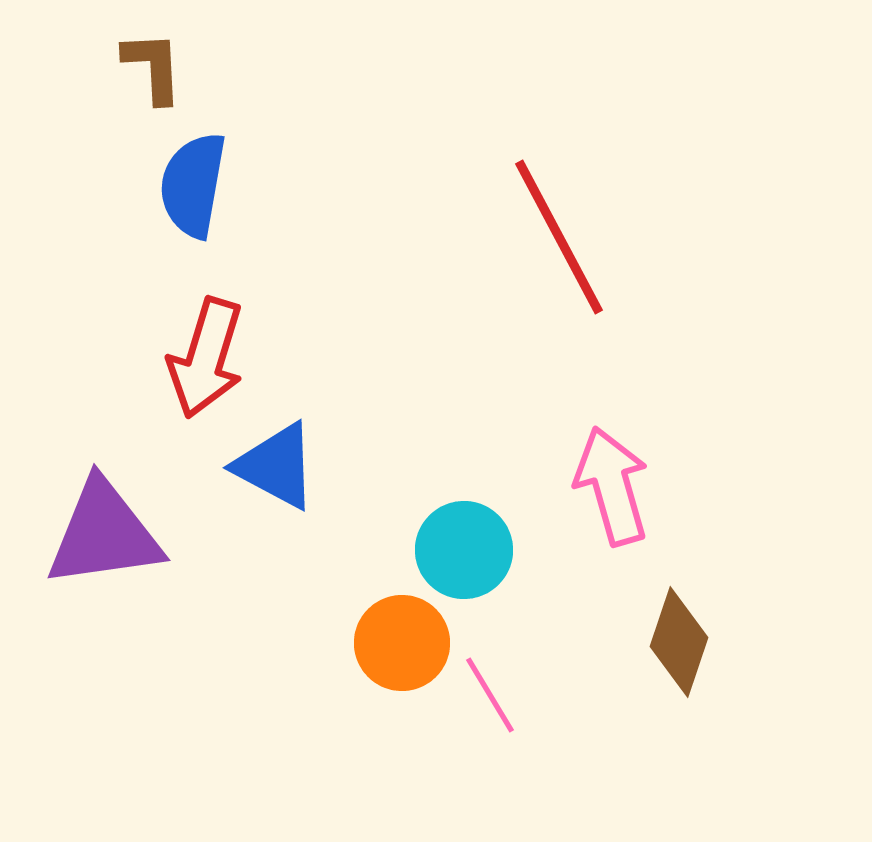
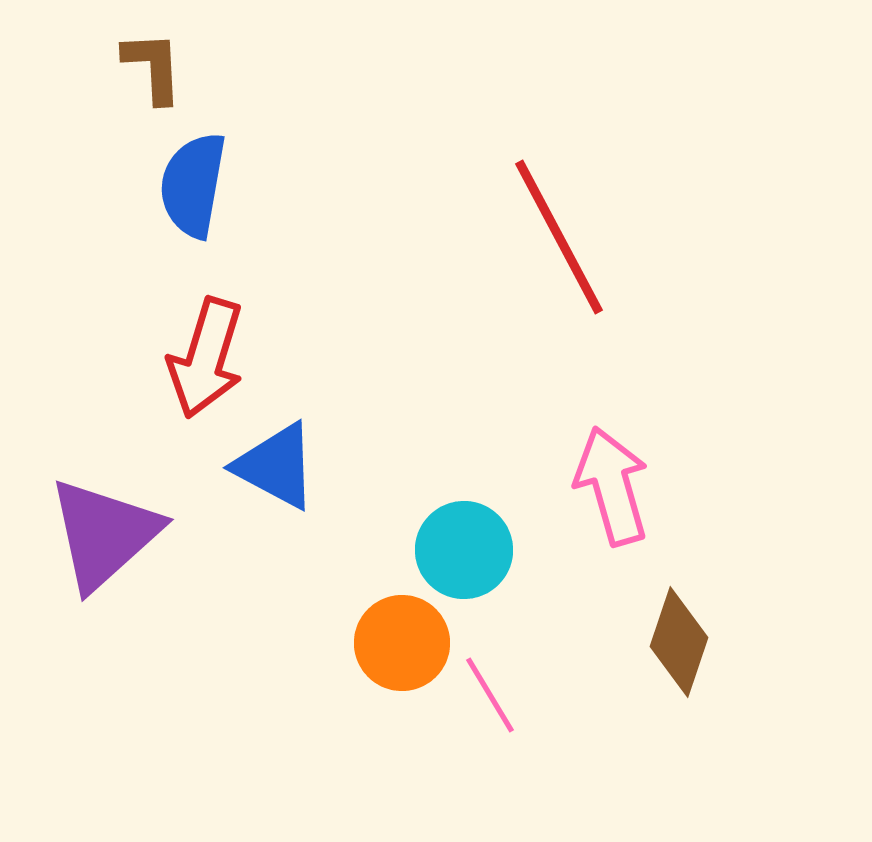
purple triangle: rotated 34 degrees counterclockwise
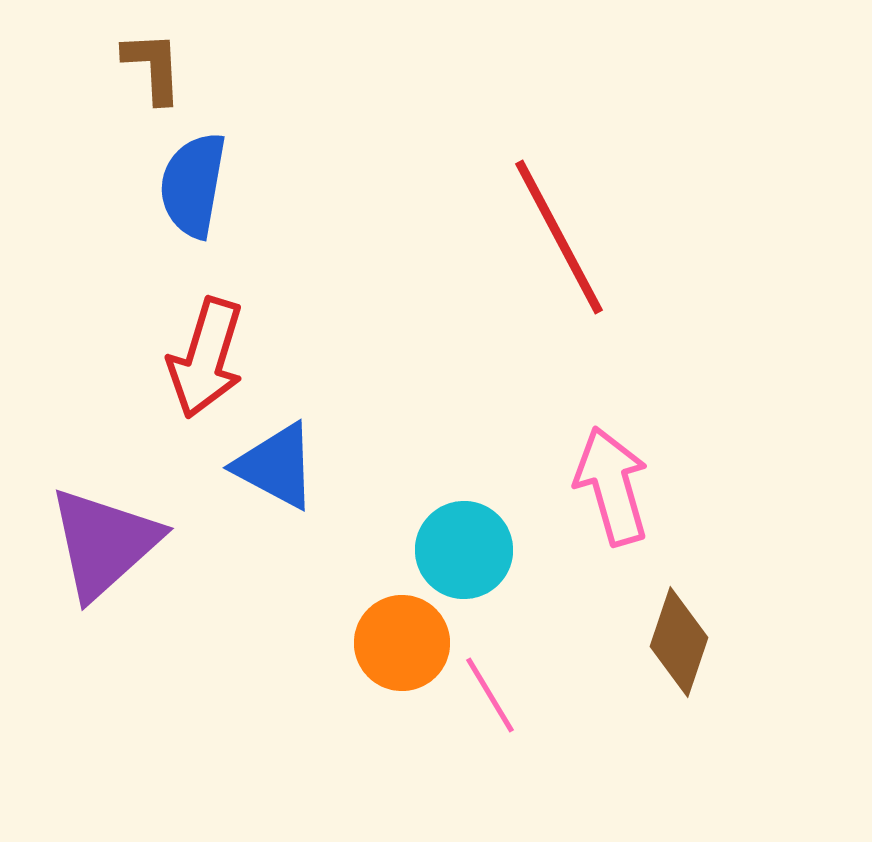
purple triangle: moved 9 px down
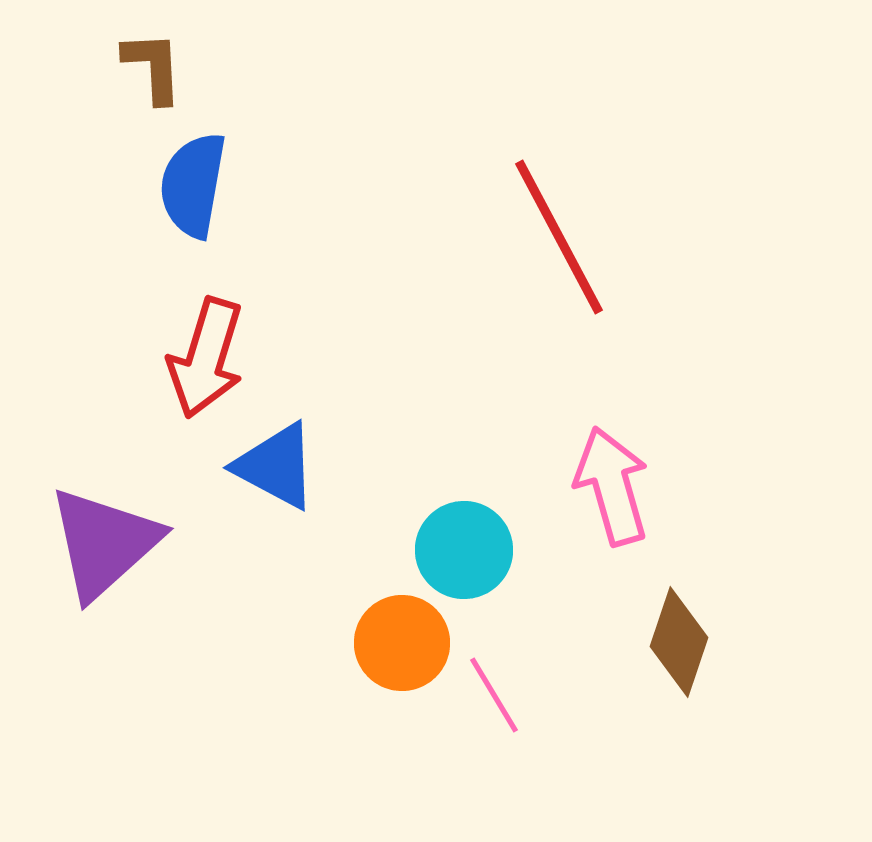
pink line: moved 4 px right
